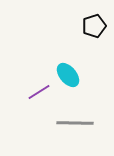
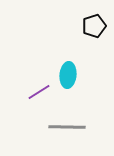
cyan ellipse: rotated 45 degrees clockwise
gray line: moved 8 px left, 4 px down
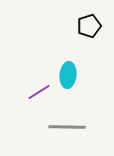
black pentagon: moved 5 px left
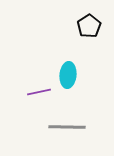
black pentagon: rotated 15 degrees counterclockwise
purple line: rotated 20 degrees clockwise
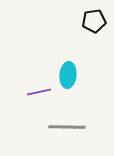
black pentagon: moved 5 px right, 5 px up; rotated 25 degrees clockwise
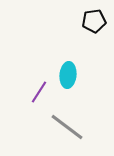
purple line: rotated 45 degrees counterclockwise
gray line: rotated 36 degrees clockwise
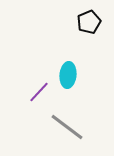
black pentagon: moved 5 px left, 1 px down; rotated 15 degrees counterclockwise
purple line: rotated 10 degrees clockwise
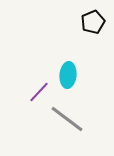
black pentagon: moved 4 px right
gray line: moved 8 px up
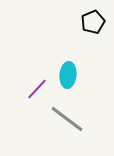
purple line: moved 2 px left, 3 px up
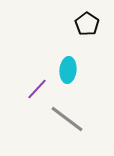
black pentagon: moved 6 px left, 2 px down; rotated 15 degrees counterclockwise
cyan ellipse: moved 5 px up
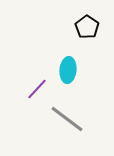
black pentagon: moved 3 px down
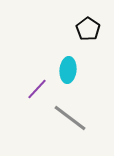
black pentagon: moved 1 px right, 2 px down
gray line: moved 3 px right, 1 px up
